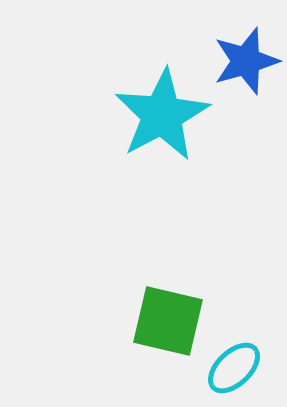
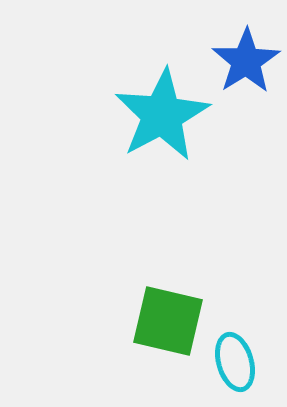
blue star: rotated 16 degrees counterclockwise
cyan ellipse: moved 1 px right, 6 px up; rotated 62 degrees counterclockwise
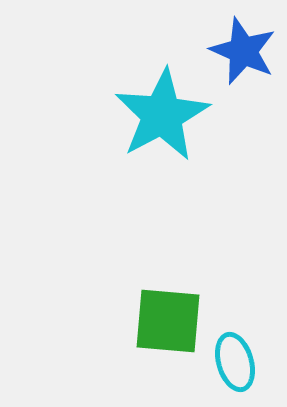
blue star: moved 3 px left, 10 px up; rotated 16 degrees counterclockwise
green square: rotated 8 degrees counterclockwise
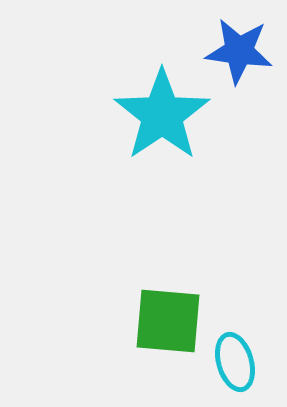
blue star: moved 4 px left; rotated 16 degrees counterclockwise
cyan star: rotated 6 degrees counterclockwise
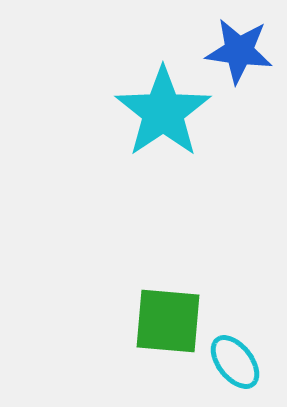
cyan star: moved 1 px right, 3 px up
cyan ellipse: rotated 22 degrees counterclockwise
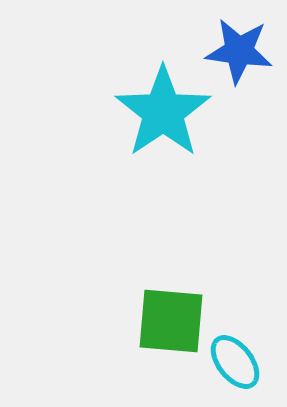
green square: moved 3 px right
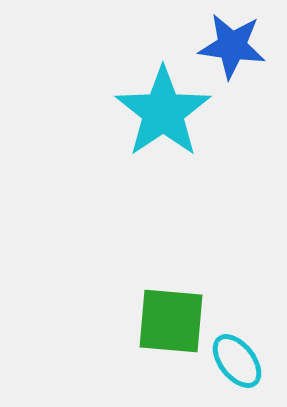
blue star: moved 7 px left, 5 px up
cyan ellipse: moved 2 px right, 1 px up
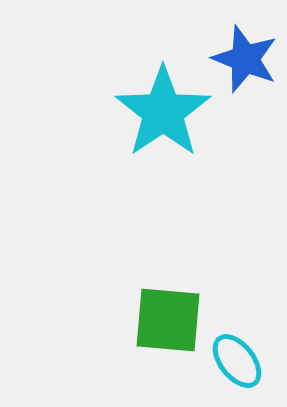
blue star: moved 13 px right, 13 px down; rotated 14 degrees clockwise
green square: moved 3 px left, 1 px up
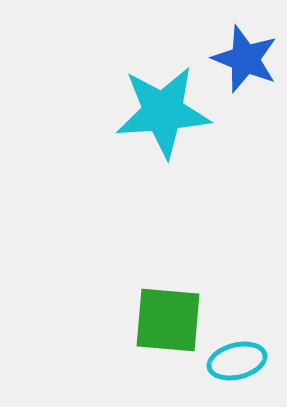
cyan star: rotated 30 degrees clockwise
cyan ellipse: rotated 66 degrees counterclockwise
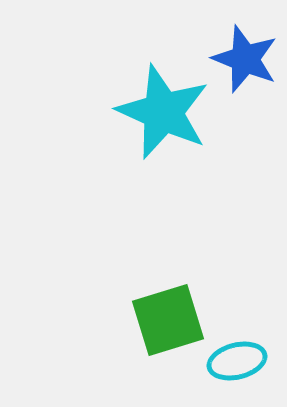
cyan star: rotated 28 degrees clockwise
green square: rotated 22 degrees counterclockwise
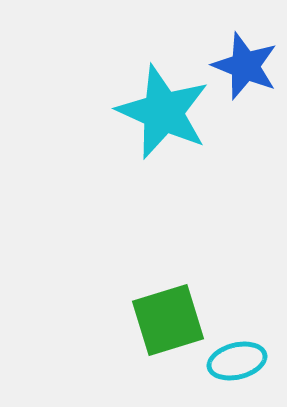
blue star: moved 7 px down
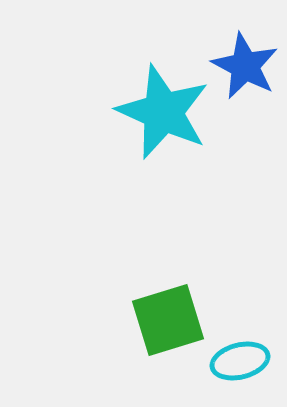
blue star: rotated 6 degrees clockwise
cyan ellipse: moved 3 px right
